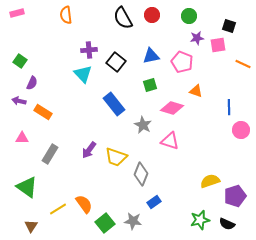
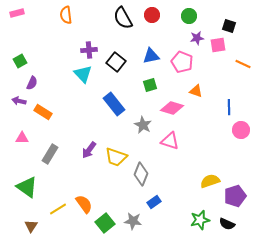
green square at (20, 61): rotated 24 degrees clockwise
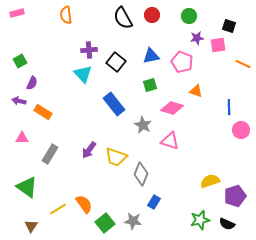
blue rectangle at (154, 202): rotated 24 degrees counterclockwise
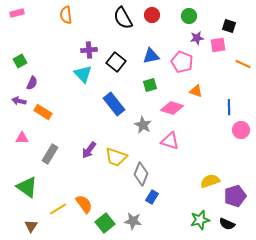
blue rectangle at (154, 202): moved 2 px left, 5 px up
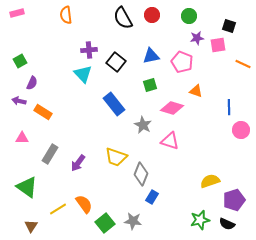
purple arrow at (89, 150): moved 11 px left, 13 px down
purple pentagon at (235, 196): moved 1 px left, 4 px down
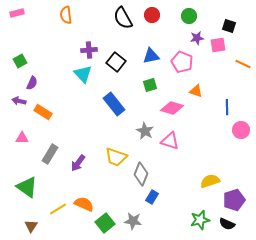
blue line at (229, 107): moved 2 px left
gray star at (143, 125): moved 2 px right, 6 px down
orange semicircle at (84, 204): rotated 30 degrees counterclockwise
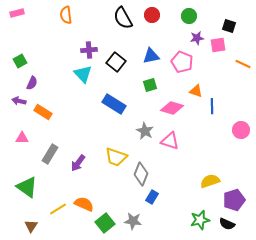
blue rectangle at (114, 104): rotated 20 degrees counterclockwise
blue line at (227, 107): moved 15 px left, 1 px up
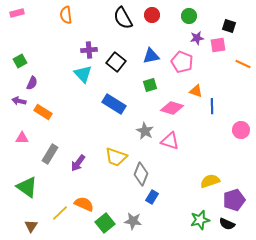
yellow line at (58, 209): moved 2 px right, 4 px down; rotated 12 degrees counterclockwise
